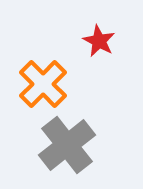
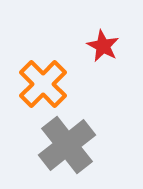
red star: moved 4 px right, 5 px down
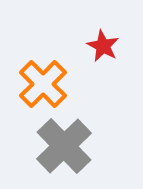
gray cross: moved 3 px left, 1 px down; rotated 6 degrees counterclockwise
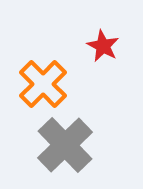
gray cross: moved 1 px right, 1 px up
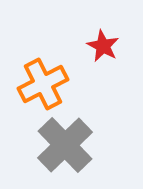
orange cross: rotated 18 degrees clockwise
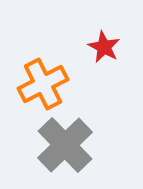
red star: moved 1 px right, 1 px down
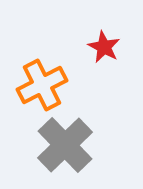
orange cross: moved 1 px left, 1 px down
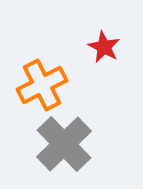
gray cross: moved 1 px left, 1 px up
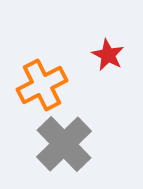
red star: moved 4 px right, 8 px down
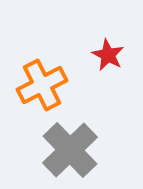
gray cross: moved 6 px right, 6 px down
